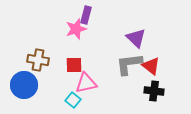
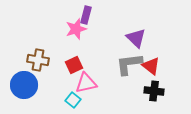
red square: rotated 24 degrees counterclockwise
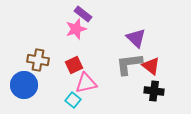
purple rectangle: moved 3 px left, 1 px up; rotated 66 degrees counterclockwise
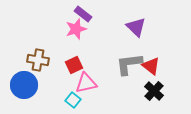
purple triangle: moved 11 px up
black cross: rotated 36 degrees clockwise
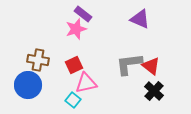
purple triangle: moved 4 px right, 8 px up; rotated 20 degrees counterclockwise
blue circle: moved 4 px right
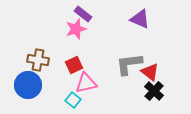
red triangle: moved 1 px left, 6 px down
